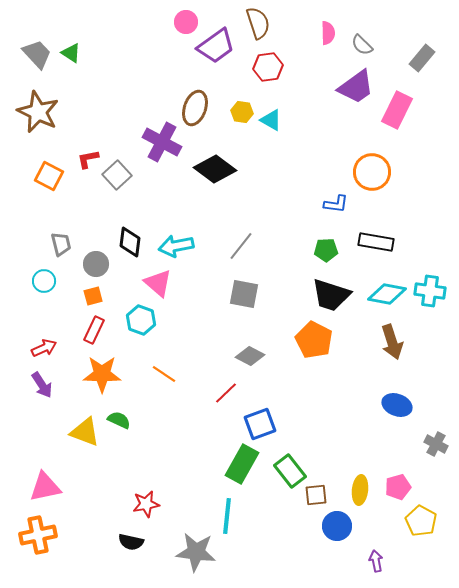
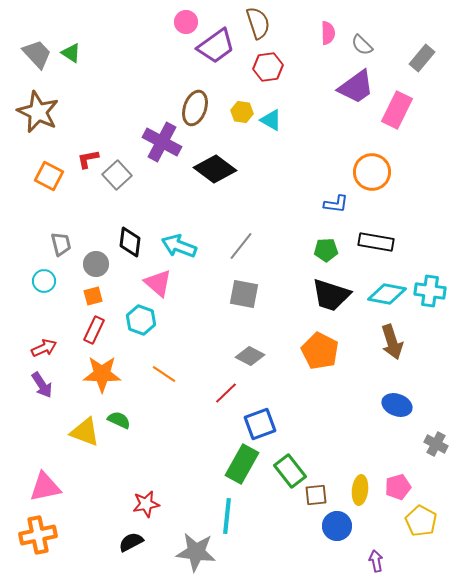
cyan arrow at (176, 246): moved 3 px right; rotated 32 degrees clockwise
orange pentagon at (314, 340): moved 6 px right, 11 px down
black semicircle at (131, 542): rotated 140 degrees clockwise
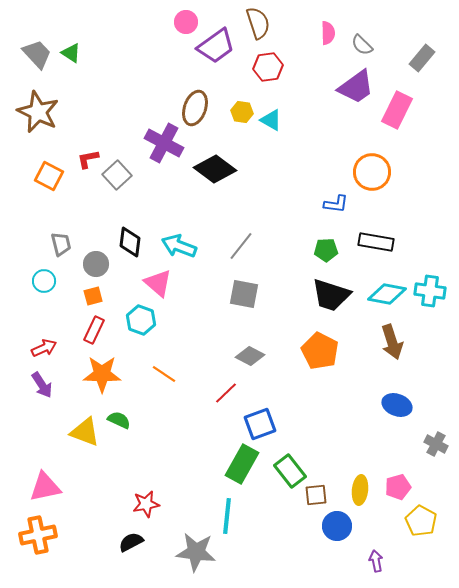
purple cross at (162, 142): moved 2 px right, 1 px down
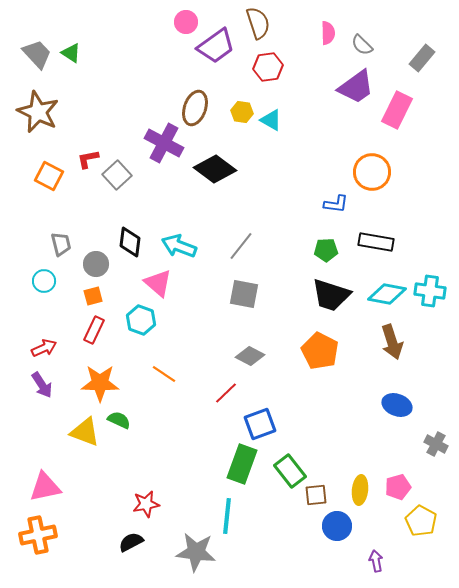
orange star at (102, 374): moved 2 px left, 9 px down
green rectangle at (242, 464): rotated 9 degrees counterclockwise
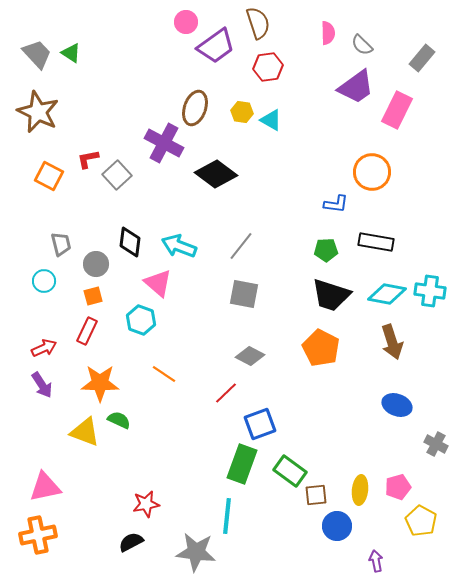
black diamond at (215, 169): moved 1 px right, 5 px down
red rectangle at (94, 330): moved 7 px left, 1 px down
orange pentagon at (320, 351): moved 1 px right, 3 px up
green rectangle at (290, 471): rotated 16 degrees counterclockwise
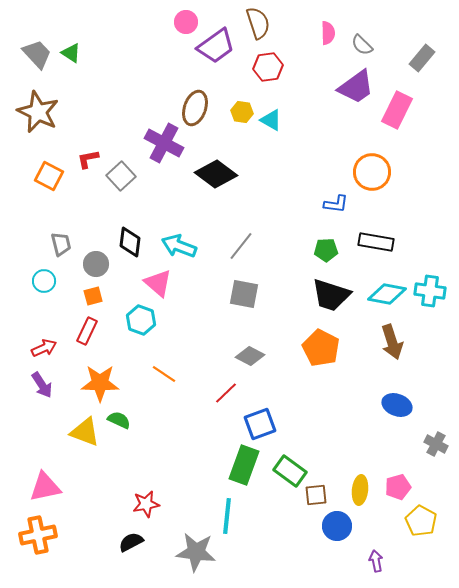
gray square at (117, 175): moved 4 px right, 1 px down
green rectangle at (242, 464): moved 2 px right, 1 px down
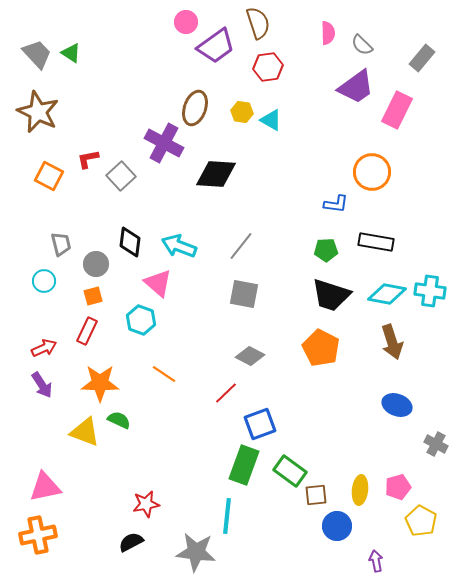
black diamond at (216, 174): rotated 33 degrees counterclockwise
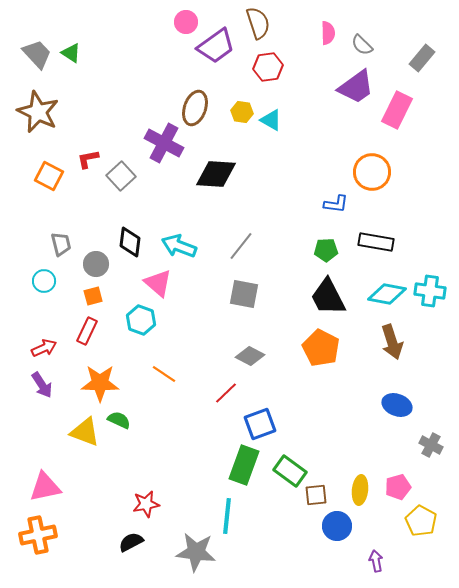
black trapezoid at (331, 295): moved 3 px left, 2 px down; rotated 45 degrees clockwise
gray cross at (436, 444): moved 5 px left, 1 px down
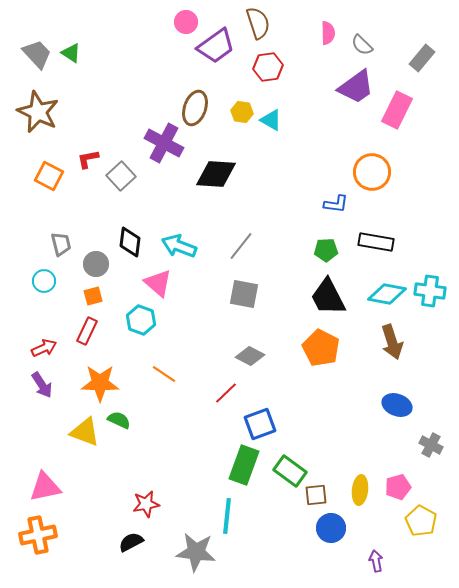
blue circle at (337, 526): moved 6 px left, 2 px down
